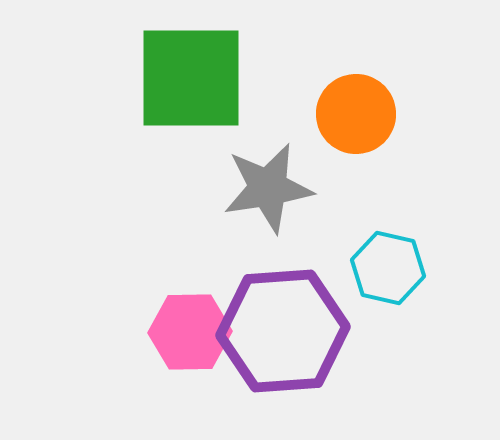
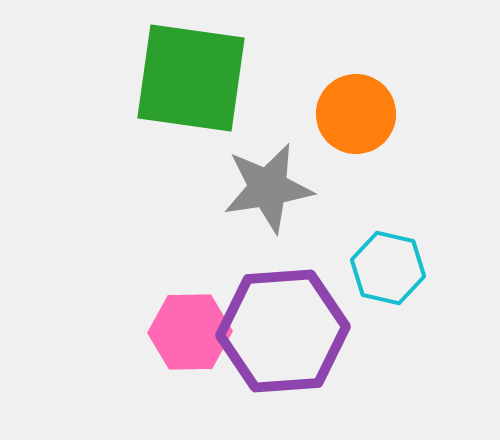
green square: rotated 8 degrees clockwise
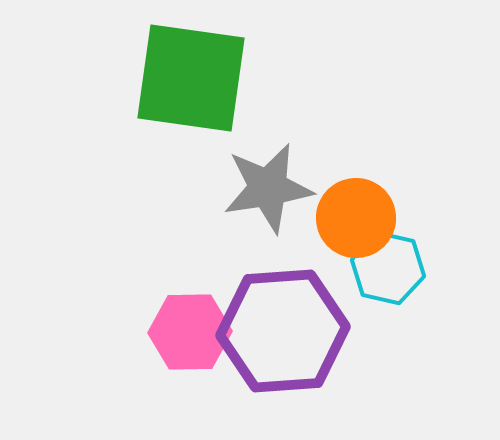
orange circle: moved 104 px down
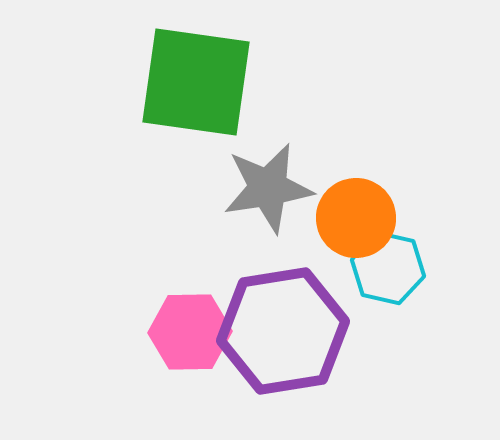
green square: moved 5 px right, 4 px down
purple hexagon: rotated 5 degrees counterclockwise
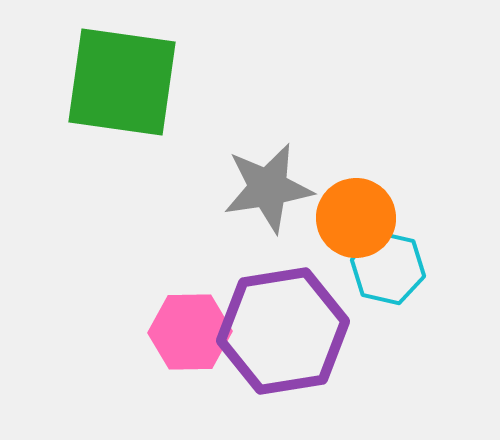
green square: moved 74 px left
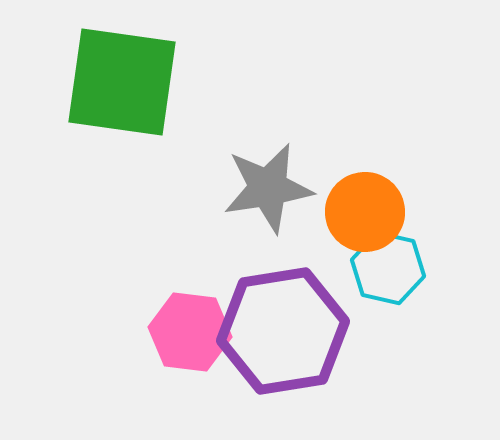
orange circle: moved 9 px right, 6 px up
pink hexagon: rotated 8 degrees clockwise
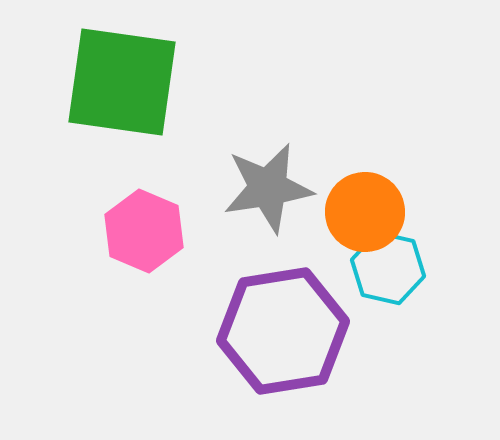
pink hexagon: moved 46 px left, 101 px up; rotated 16 degrees clockwise
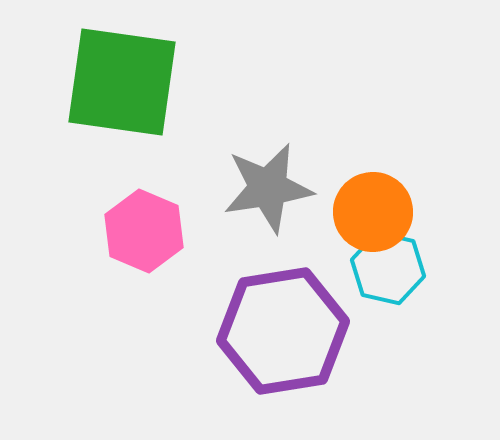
orange circle: moved 8 px right
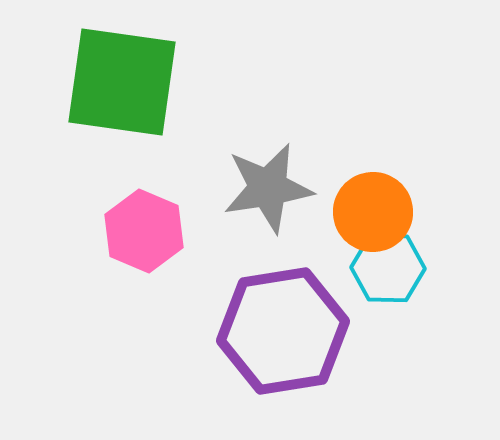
cyan hexagon: rotated 12 degrees counterclockwise
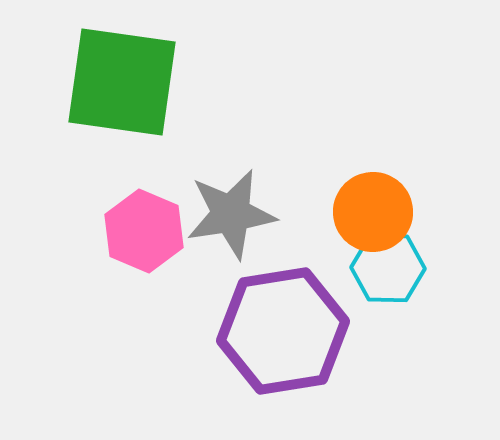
gray star: moved 37 px left, 26 px down
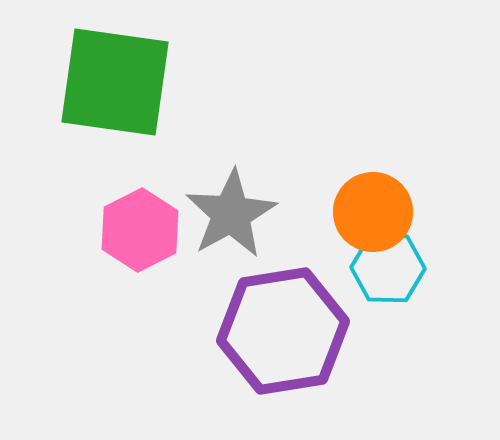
green square: moved 7 px left
gray star: rotated 20 degrees counterclockwise
pink hexagon: moved 4 px left, 1 px up; rotated 10 degrees clockwise
